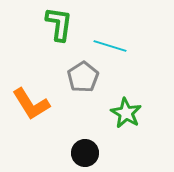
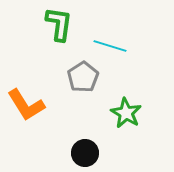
orange L-shape: moved 5 px left, 1 px down
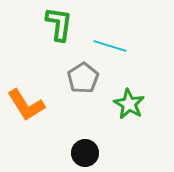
gray pentagon: moved 1 px down
green star: moved 3 px right, 9 px up
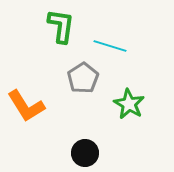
green L-shape: moved 2 px right, 2 px down
orange L-shape: moved 1 px down
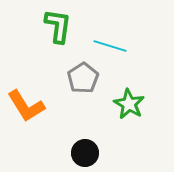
green L-shape: moved 3 px left
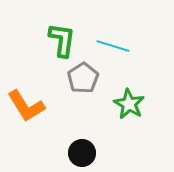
green L-shape: moved 4 px right, 14 px down
cyan line: moved 3 px right
black circle: moved 3 px left
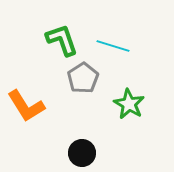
green L-shape: rotated 27 degrees counterclockwise
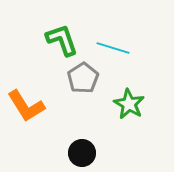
cyan line: moved 2 px down
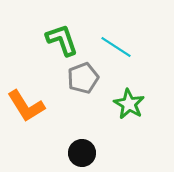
cyan line: moved 3 px right, 1 px up; rotated 16 degrees clockwise
gray pentagon: rotated 12 degrees clockwise
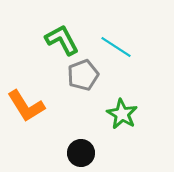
green L-shape: rotated 9 degrees counterclockwise
gray pentagon: moved 3 px up
green star: moved 7 px left, 10 px down
black circle: moved 1 px left
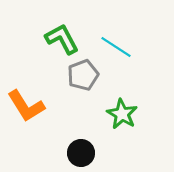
green L-shape: moved 1 px up
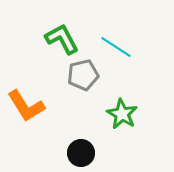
gray pentagon: rotated 8 degrees clockwise
